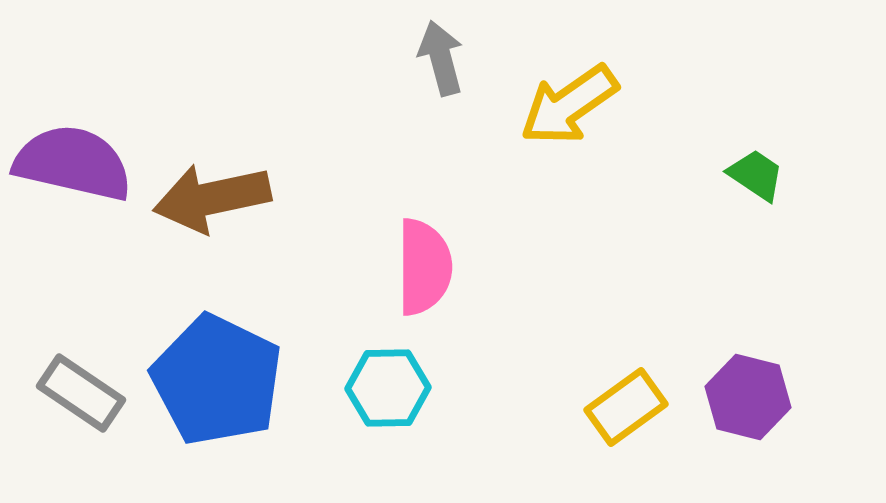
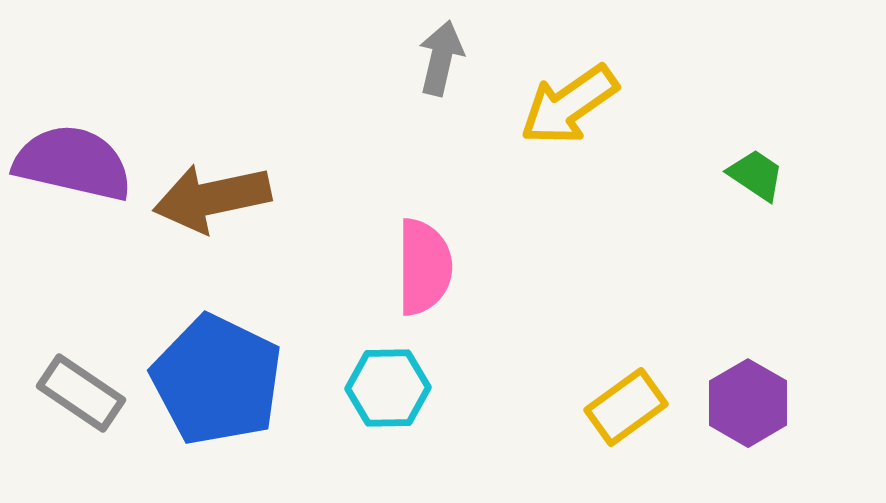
gray arrow: rotated 28 degrees clockwise
purple hexagon: moved 6 px down; rotated 16 degrees clockwise
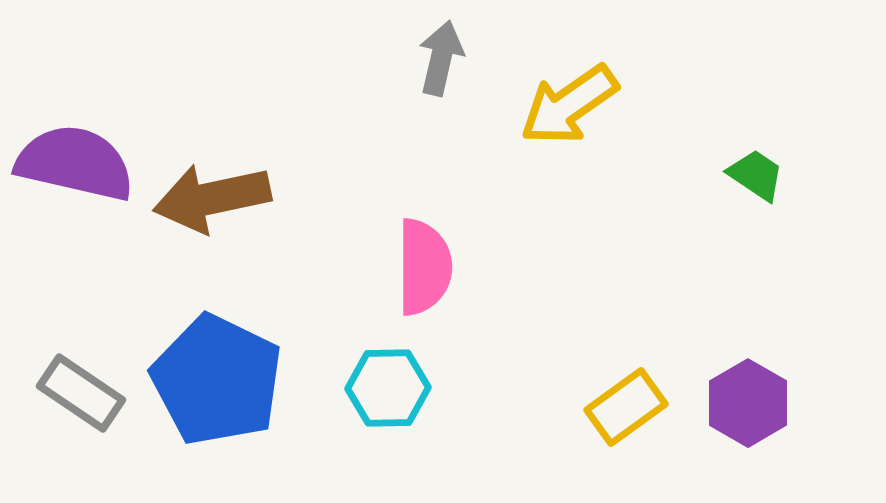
purple semicircle: moved 2 px right
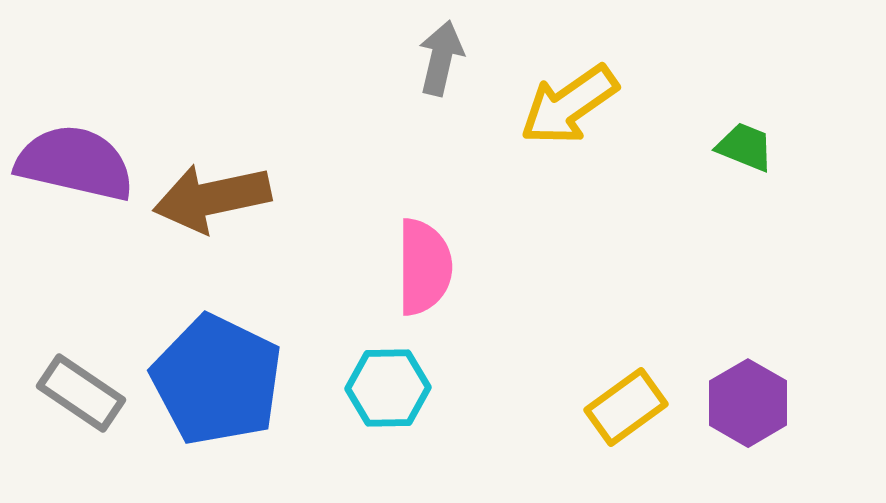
green trapezoid: moved 11 px left, 28 px up; rotated 12 degrees counterclockwise
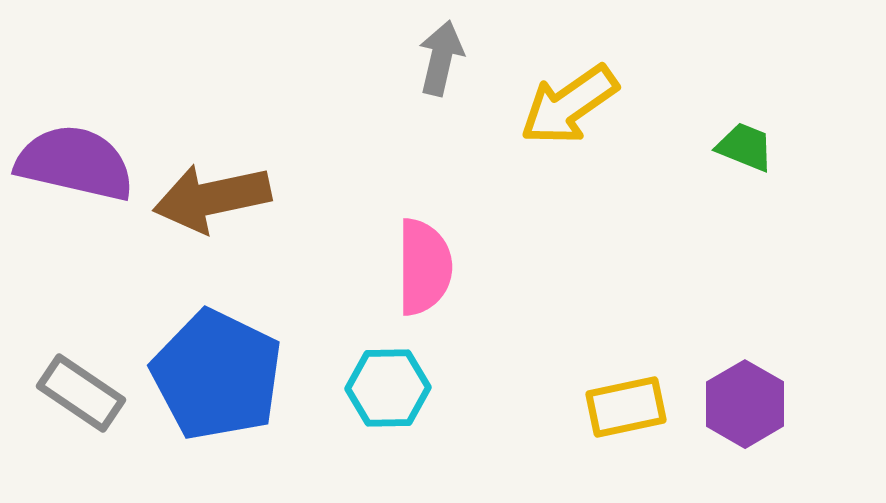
blue pentagon: moved 5 px up
purple hexagon: moved 3 px left, 1 px down
yellow rectangle: rotated 24 degrees clockwise
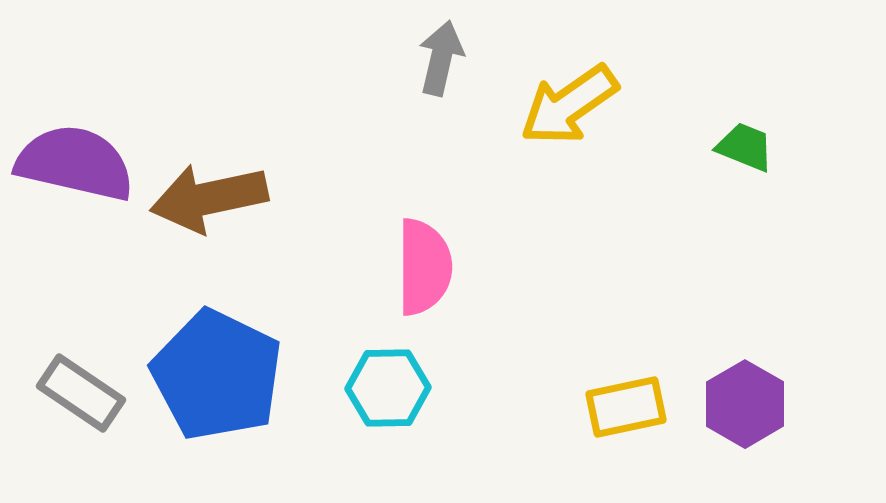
brown arrow: moved 3 px left
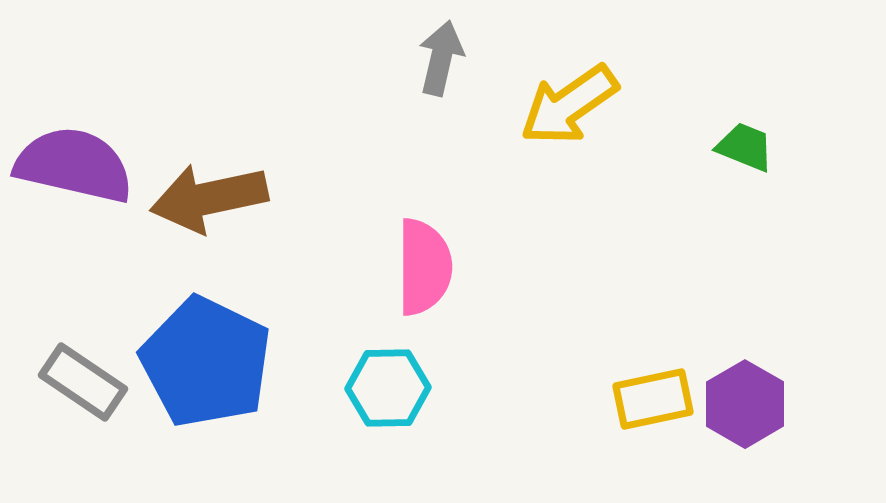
purple semicircle: moved 1 px left, 2 px down
blue pentagon: moved 11 px left, 13 px up
gray rectangle: moved 2 px right, 11 px up
yellow rectangle: moved 27 px right, 8 px up
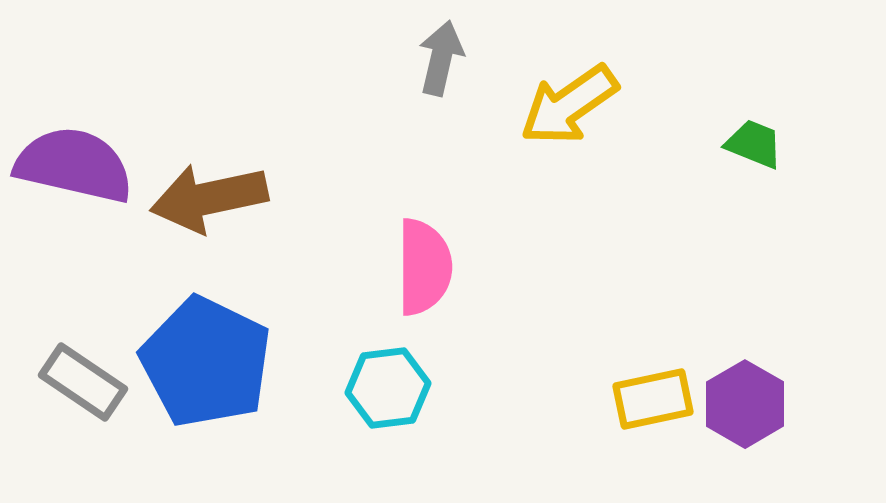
green trapezoid: moved 9 px right, 3 px up
cyan hexagon: rotated 6 degrees counterclockwise
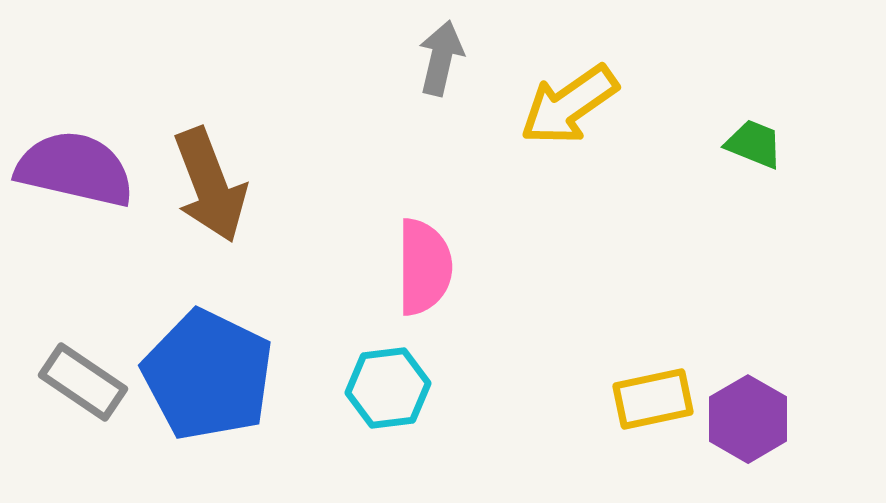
purple semicircle: moved 1 px right, 4 px down
brown arrow: moved 1 px right, 13 px up; rotated 99 degrees counterclockwise
blue pentagon: moved 2 px right, 13 px down
purple hexagon: moved 3 px right, 15 px down
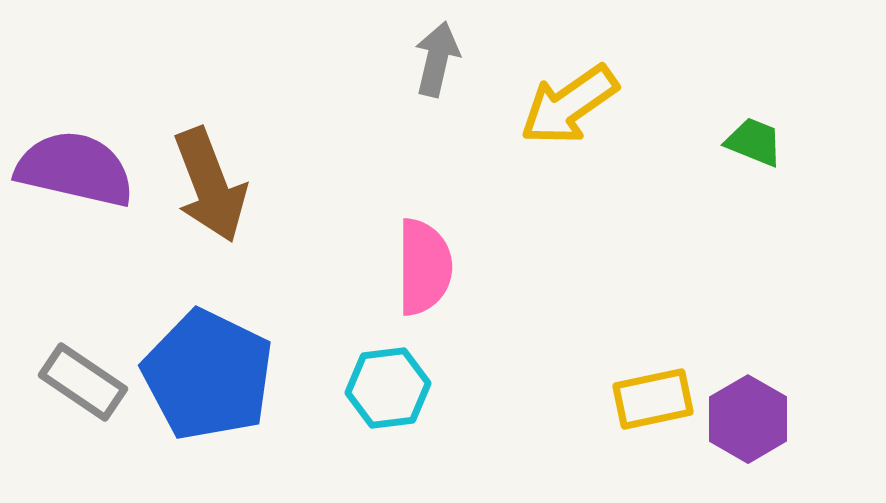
gray arrow: moved 4 px left, 1 px down
green trapezoid: moved 2 px up
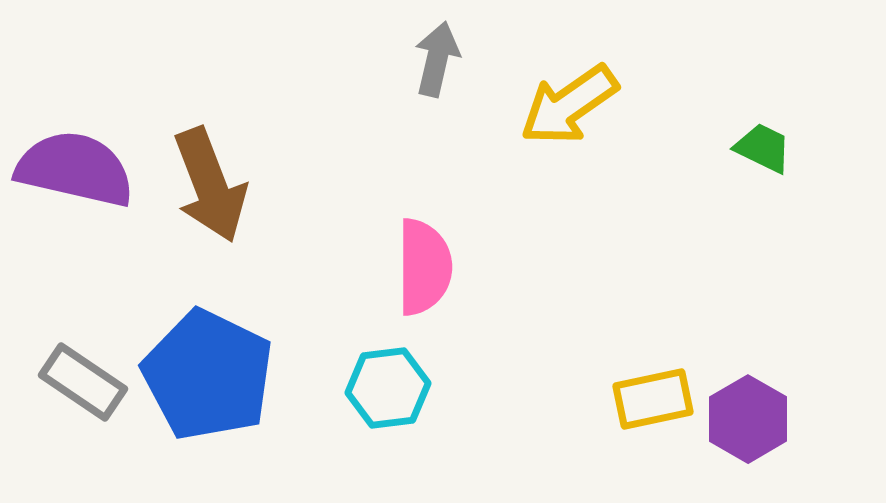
green trapezoid: moved 9 px right, 6 px down; rotated 4 degrees clockwise
